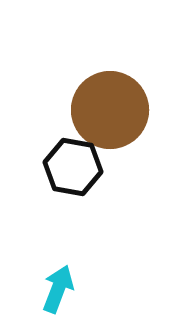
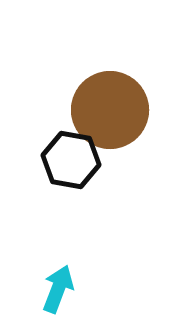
black hexagon: moved 2 px left, 7 px up
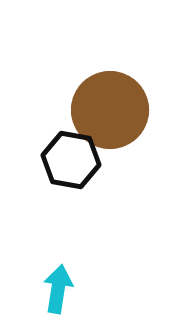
cyan arrow: rotated 12 degrees counterclockwise
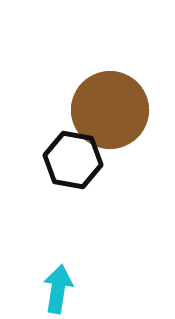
black hexagon: moved 2 px right
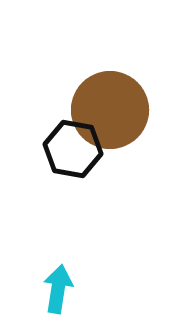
black hexagon: moved 11 px up
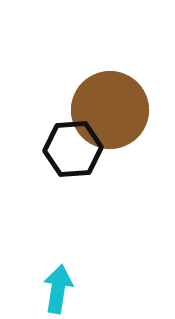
black hexagon: rotated 14 degrees counterclockwise
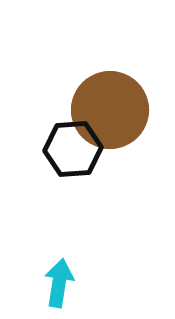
cyan arrow: moved 1 px right, 6 px up
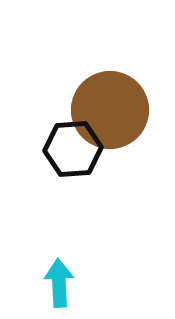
cyan arrow: rotated 12 degrees counterclockwise
